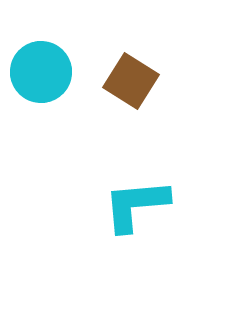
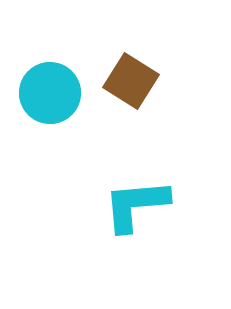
cyan circle: moved 9 px right, 21 px down
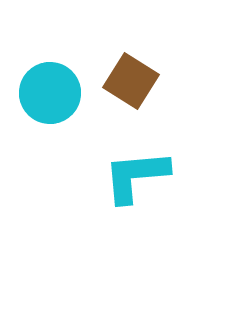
cyan L-shape: moved 29 px up
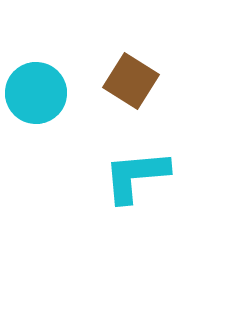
cyan circle: moved 14 px left
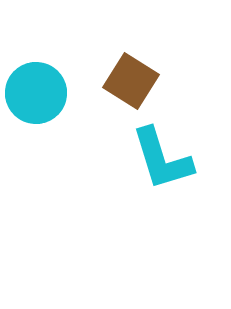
cyan L-shape: moved 26 px right, 17 px up; rotated 102 degrees counterclockwise
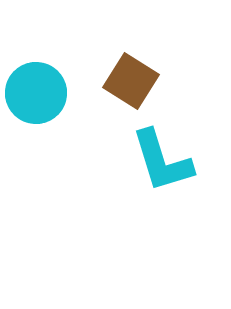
cyan L-shape: moved 2 px down
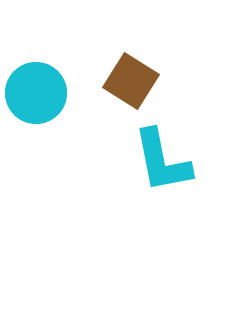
cyan L-shape: rotated 6 degrees clockwise
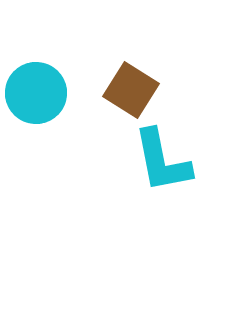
brown square: moved 9 px down
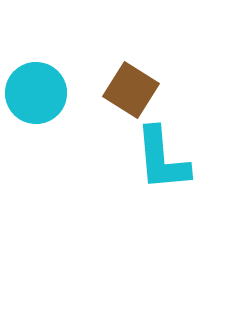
cyan L-shape: moved 2 px up; rotated 6 degrees clockwise
